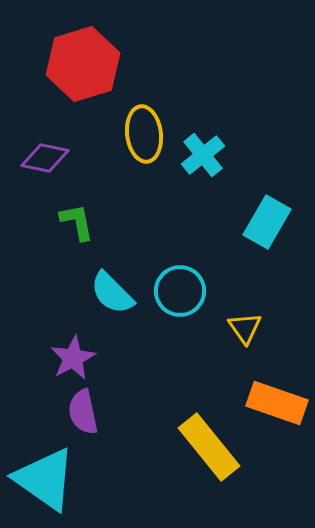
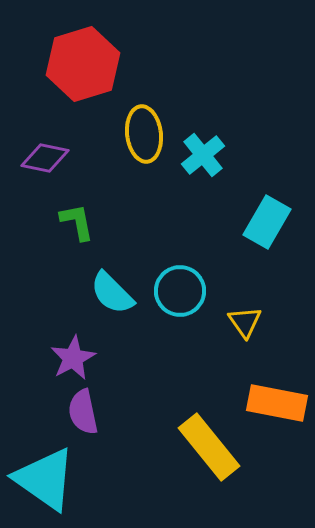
yellow triangle: moved 6 px up
orange rectangle: rotated 8 degrees counterclockwise
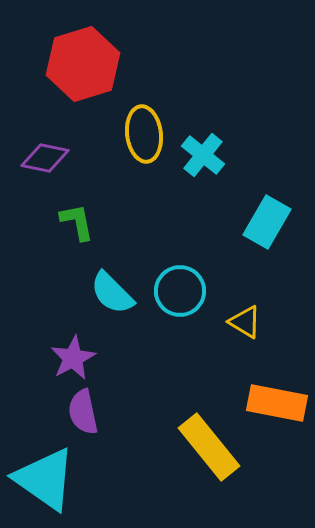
cyan cross: rotated 12 degrees counterclockwise
yellow triangle: rotated 24 degrees counterclockwise
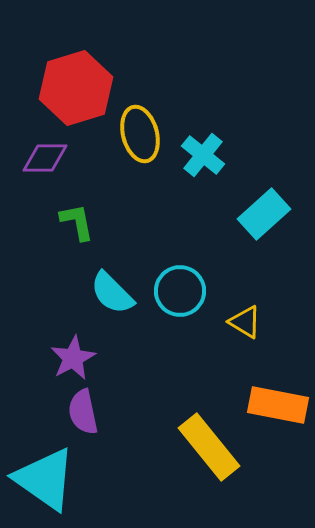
red hexagon: moved 7 px left, 24 px down
yellow ellipse: moved 4 px left; rotated 8 degrees counterclockwise
purple diamond: rotated 12 degrees counterclockwise
cyan rectangle: moved 3 px left, 8 px up; rotated 18 degrees clockwise
orange rectangle: moved 1 px right, 2 px down
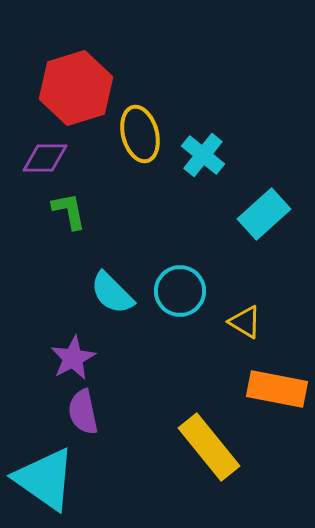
green L-shape: moved 8 px left, 11 px up
orange rectangle: moved 1 px left, 16 px up
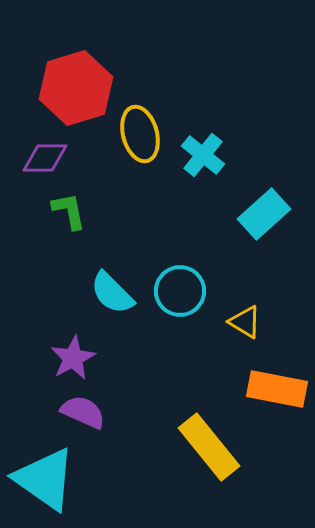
purple semicircle: rotated 126 degrees clockwise
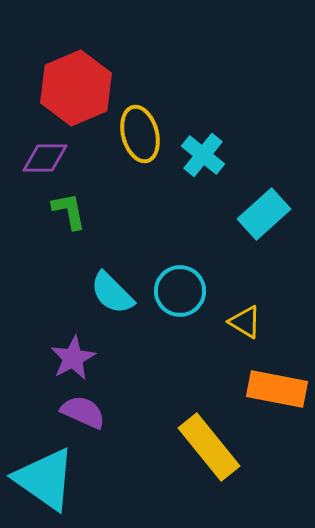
red hexagon: rotated 6 degrees counterclockwise
